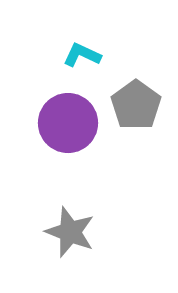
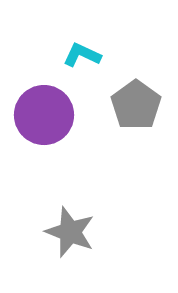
purple circle: moved 24 px left, 8 px up
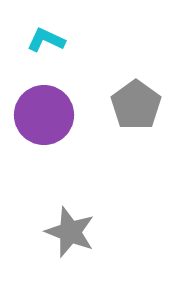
cyan L-shape: moved 36 px left, 15 px up
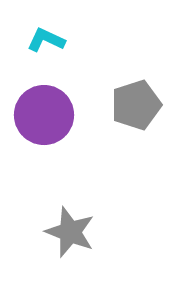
gray pentagon: rotated 18 degrees clockwise
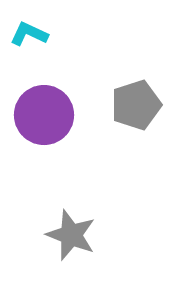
cyan L-shape: moved 17 px left, 6 px up
gray star: moved 1 px right, 3 px down
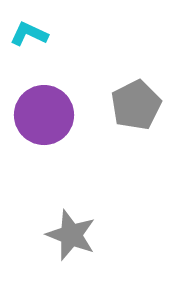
gray pentagon: rotated 9 degrees counterclockwise
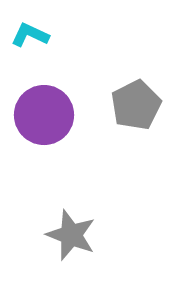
cyan L-shape: moved 1 px right, 1 px down
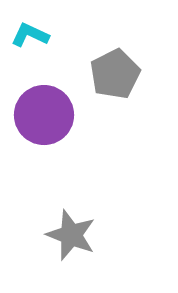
gray pentagon: moved 21 px left, 31 px up
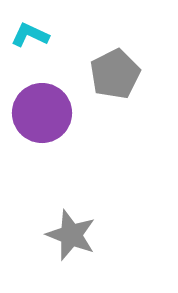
purple circle: moved 2 px left, 2 px up
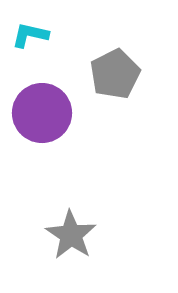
cyan L-shape: rotated 12 degrees counterclockwise
gray star: rotated 12 degrees clockwise
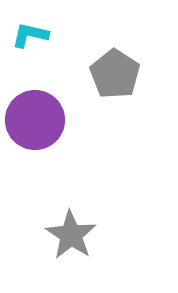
gray pentagon: rotated 12 degrees counterclockwise
purple circle: moved 7 px left, 7 px down
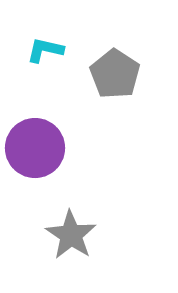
cyan L-shape: moved 15 px right, 15 px down
purple circle: moved 28 px down
